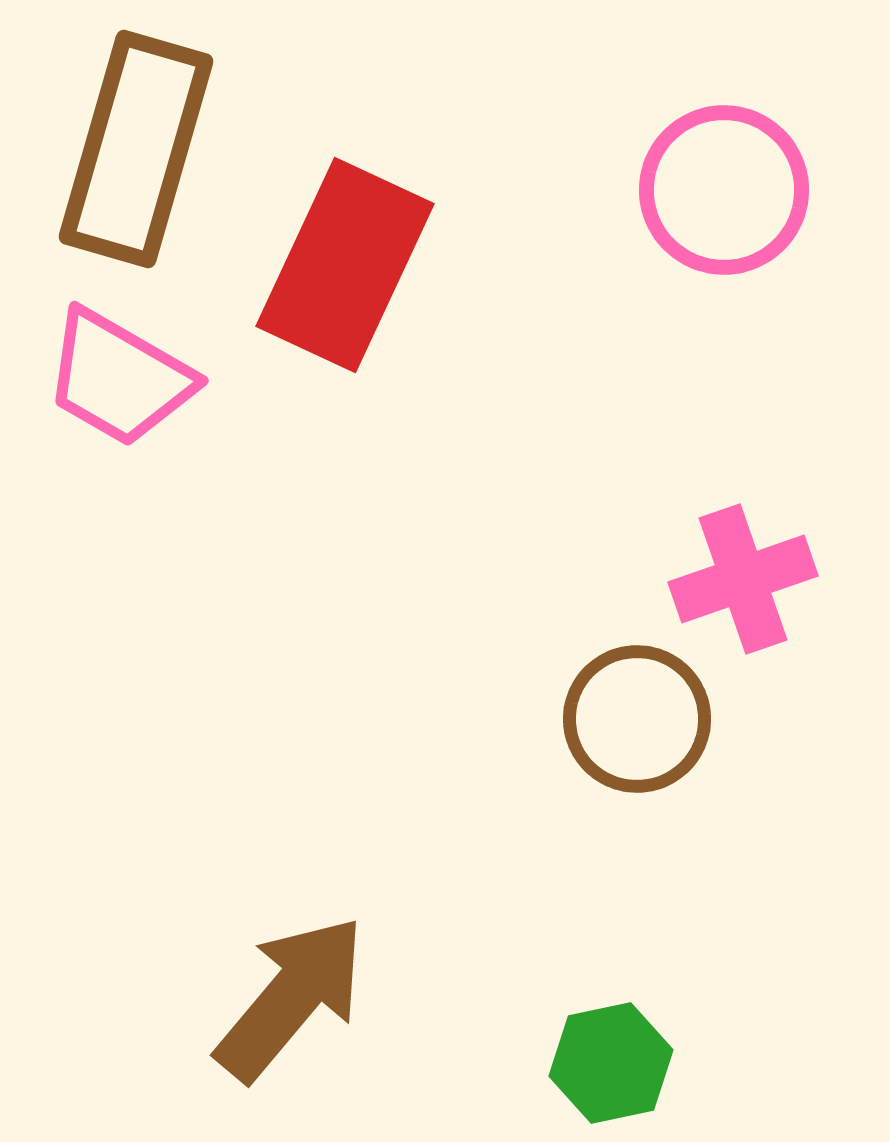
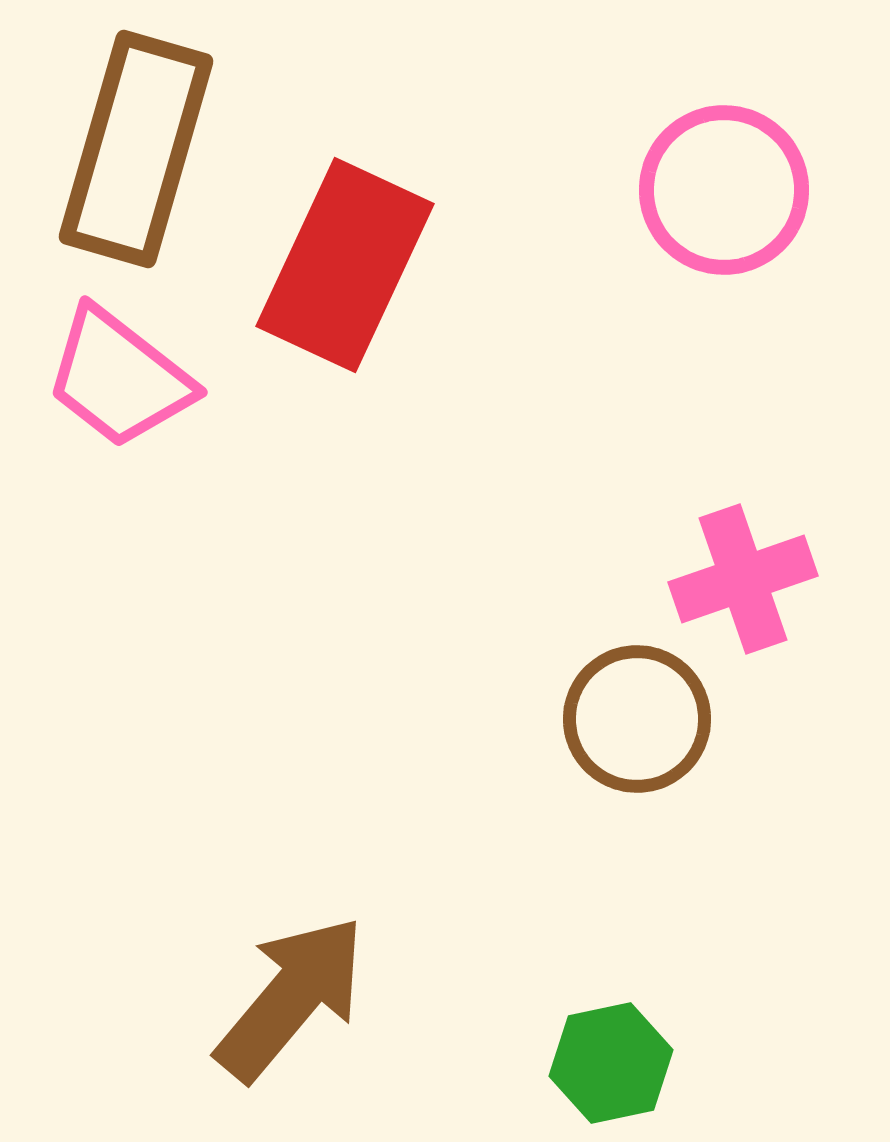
pink trapezoid: rotated 8 degrees clockwise
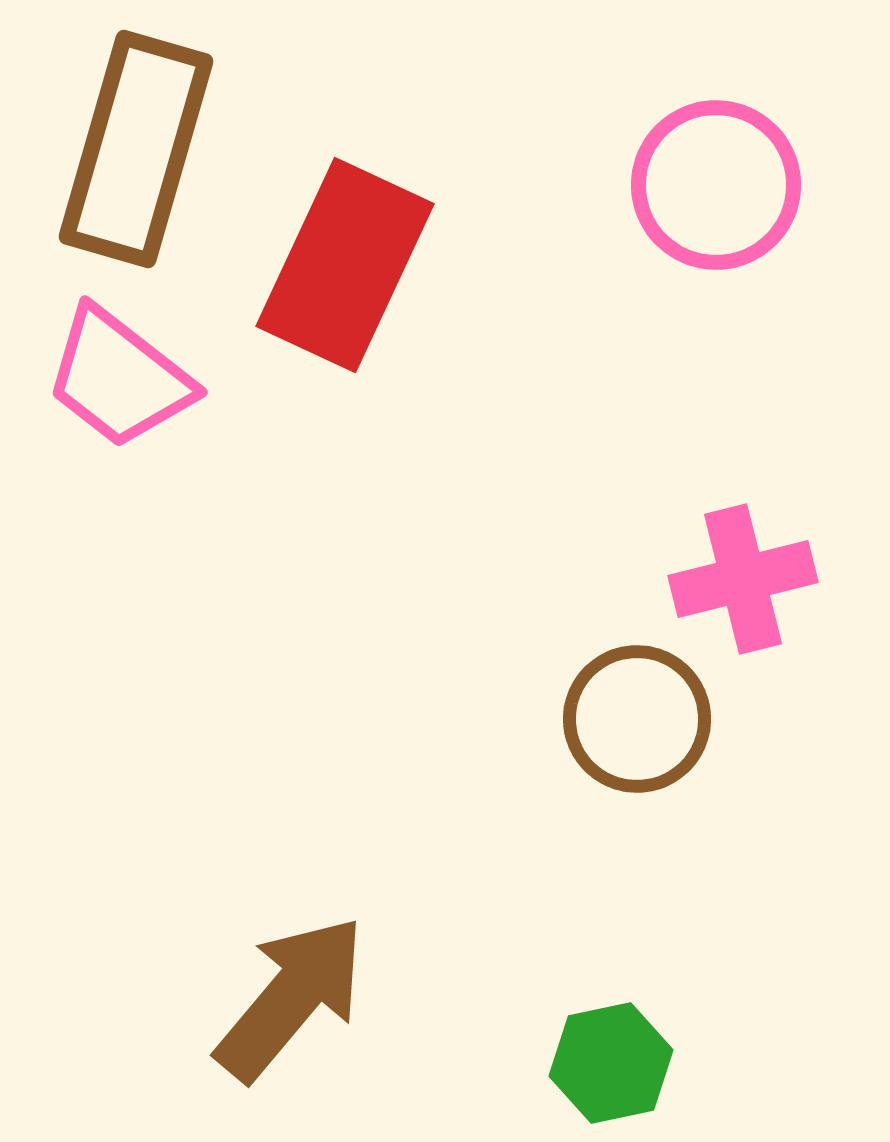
pink circle: moved 8 px left, 5 px up
pink cross: rotated 5 degrees clockwise
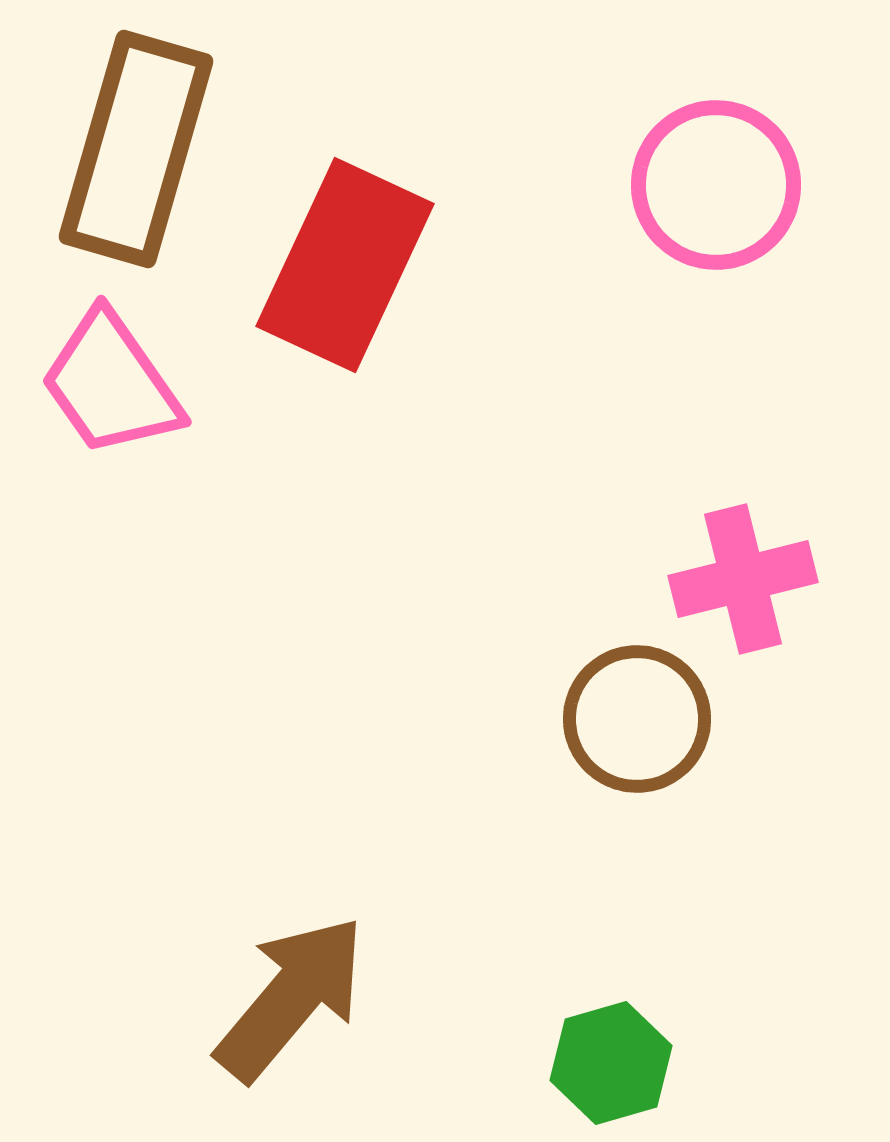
pink trapezoid: moved 8 px left, 6 px down; rotated 17 degrees clockwise
green hexagon: rotated 4 degrees counterclockwise
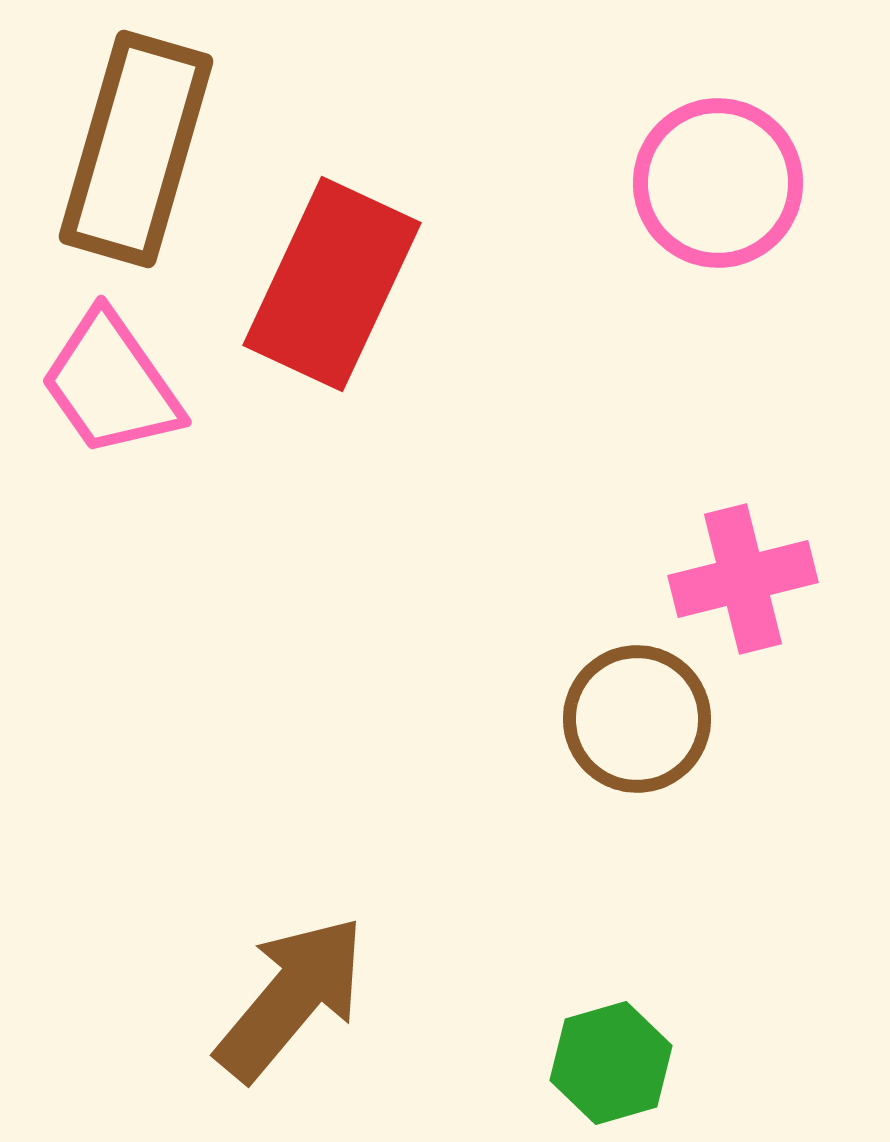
pink circle: moved 2 px right, 2 px up
red rectangle: moved 13 px left, 19 px down
